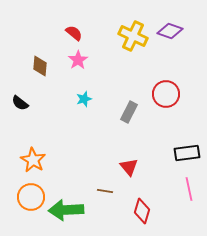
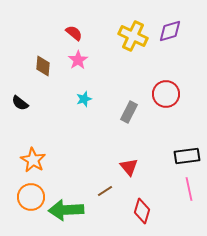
purple diamond: rotated 35 degrees counterclockwise
brown diamond: moved 3 px right
black rectangle: moved 3 px down
brown line: rotated 42 degrees counterclockwise
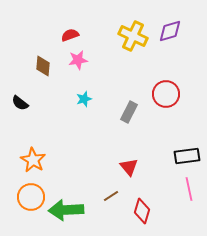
red semicircle: moved 4 px left, 2 px down; rotated 60 degrees counterclockwise
pink star: rotated 24 degrees clockwise
brown line: moved 6 px right, 5 px down
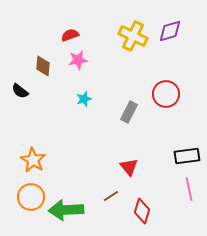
black semicircle: moved 12 px up
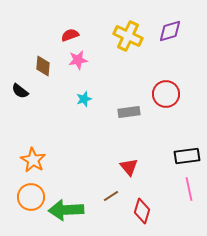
yellow cross: moved 5 px left
gray rectangle: rotated 55 degrees clockwise
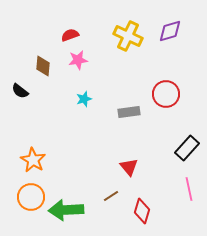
black rectangle: moved 8 px up; rotated 40 degrees counterclockwise
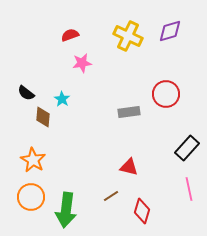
pink star: moved 4 px right, 3 px down
brown diamond: moved 51 px down
black semicircle: moved 6 px right, 2 px down
cyan star: moved 22 px left; rotated 21 degrees counterclockwise
red triangle: rotated 36 degrees counterclockwise
green arrow: rotated 80 degrees counterclockwise
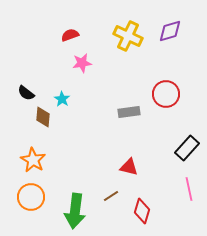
green arrow: moved 9 px right, 1 px down
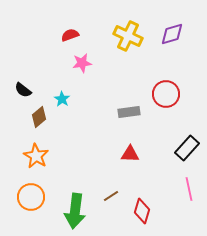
purple diamond: moved 2 px right, 3 px down
black semicircle: moved 3 px left, 3 px up
brown diamond: moved 4 px left; rotated 45 degrees clockwise
orange star: moved 3 px right, 4 px up
red triangle: moved 1 px right, 13 px up; rotated 12 degrees counterclockwise
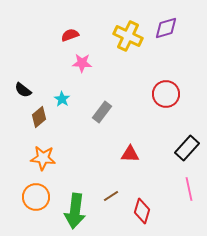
purple diamond: moved 6 px left, 6 px up
pink star: rotated 12 degrees clockwise
gray rectangle: moved 27 px left; rotated 45 degrees counterclockwise
orange star: moved 7 px right, 2 px down; rotated 25 degrees counterclockwise
orange circle: moved 5 px right
